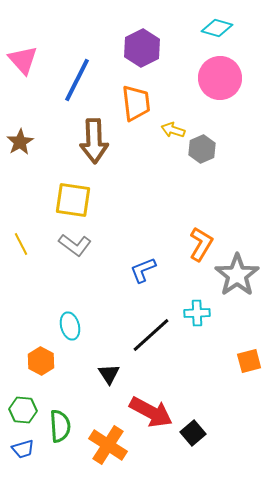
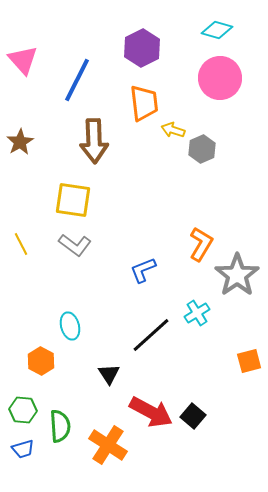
cyan diamond: moved 2 px down
orange trapezoid: moved 8 px right
cyan cross: rotated 30 degrees counterclockwise
black square: moved 17 px up; rotated 10 degrees counterclockwise
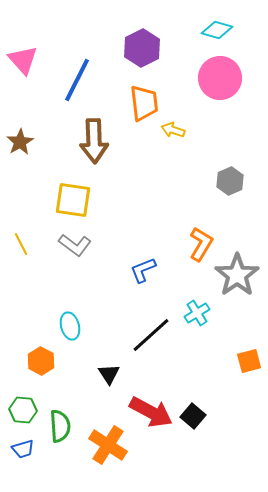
gray hexagon: moved 28 px right, 32 px down
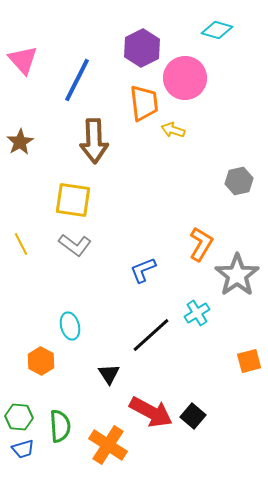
pink circle: moved 35 px left
gray hexagon: moved 9 px right; rotated 12 degrees clockwise
green hexagon: moved 4 px left, 7 px down
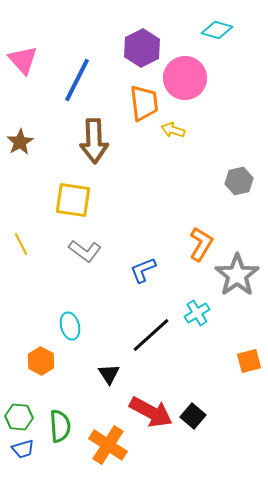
gray L-shape: moved 10 px right, 6 px down
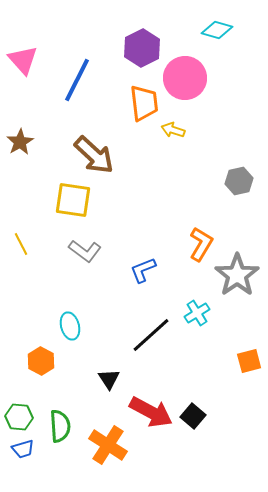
brown arrow: moved 14 px down; rotated 45 degrees counterclockwise
black triangle: moved 5 px down
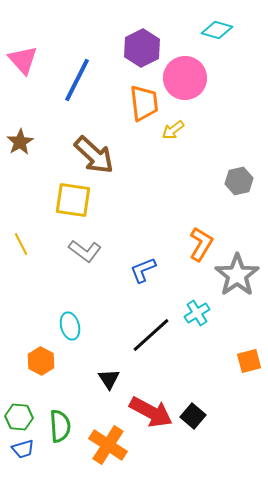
yellow arrow: rotated 55 degrees counterclockwise
